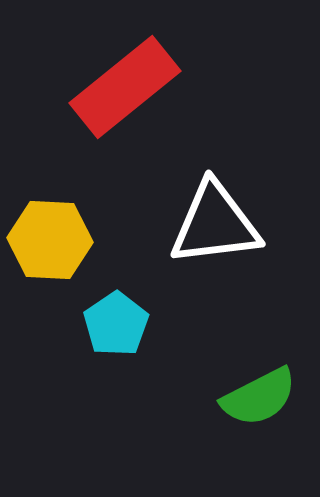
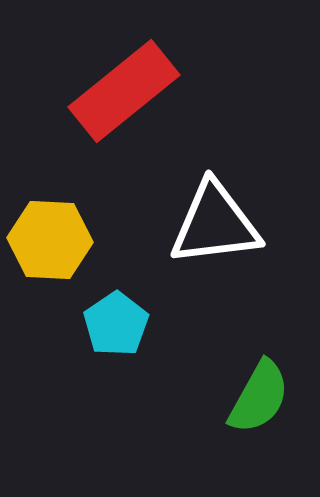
red rectangle: moved 1 px left, 4 px down
green semicircle: rotated 34 degrees counterclockwise
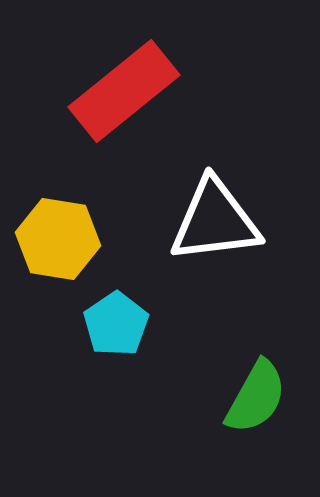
white triangle: moved 3 px up
yellow hexagon: moved 8 px right, 1 px up; rotated 6 degrees clockwise
green semicircle: moved 3 px left
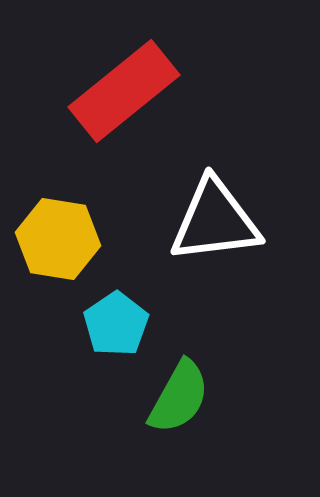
green semicircle: moved 77 px left
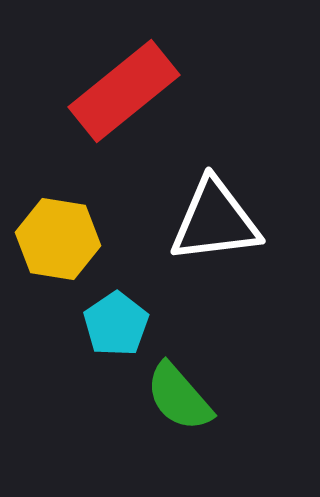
green semicircle: rotated 110 degrees clockwise
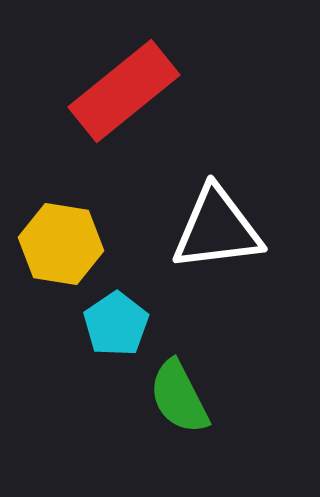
white triangle: moved 2 px right, 8 px down
yellow hexagon: moved 3 px right, 5 px down
green semicircle: rotated 14 degrees clockwise
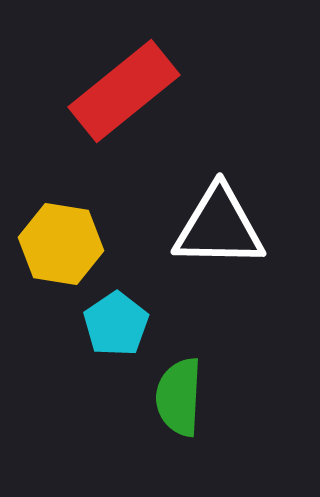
white triangle: moved 2 px right, 2 px up; rotated 8 degrees clockwise
green semicircle: rotated 30 degrees clockwise
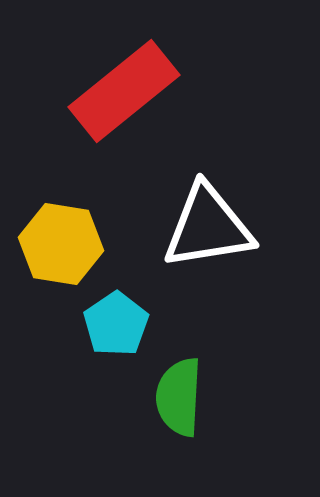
white triangle: moved 11 px left; rotated 10 degrees counterclockwise
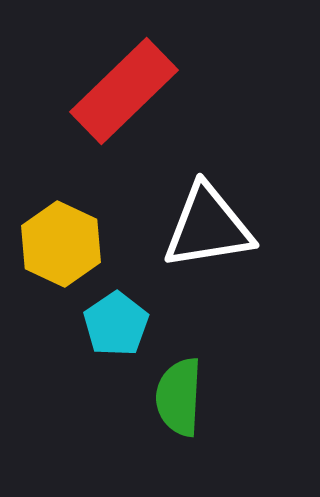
red rectangle: rotated 5 degrees counterclockwise
yellow hexagon: rotated 16 degrees clockwise
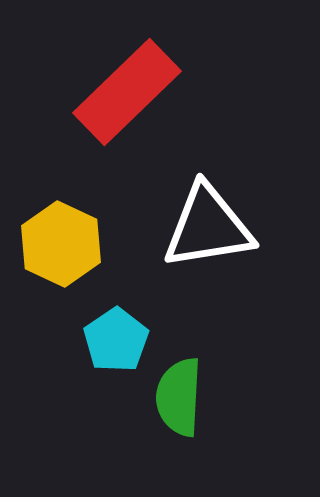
red rectangle: moved 3 px right, 1 px down
cyan pentagon: moved 16 px down
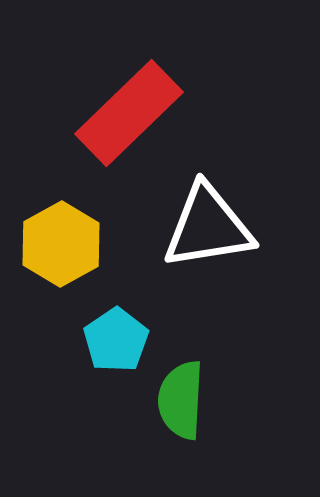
red rectangle: moved 2 px right, 21 px down
yellow hexagon: rotated 6 degrees clockwise
green semicircle: moved 2 px right, 3 px down
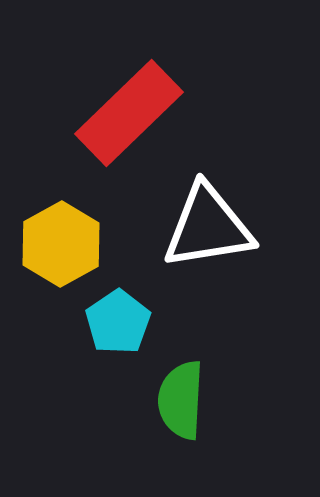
cyan pentagon: moved 2 px right, 18 px up
